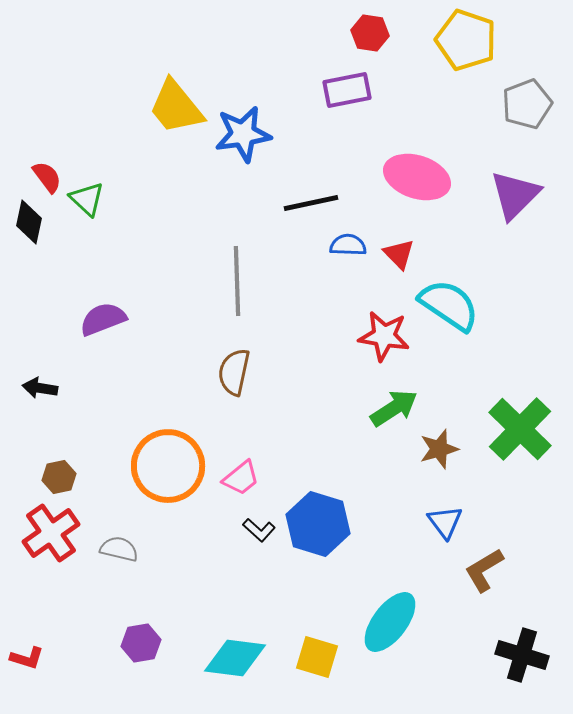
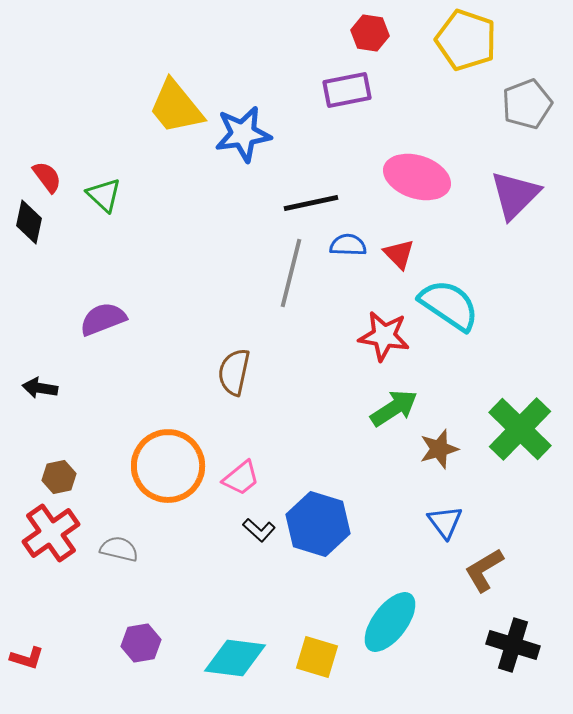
green triangle: moved 17 px right, 4 px up
gray line: moved 54 px right, 8 px up; rotated 16 degrees clockwise
black cross: moved 9 px left, 10 px up
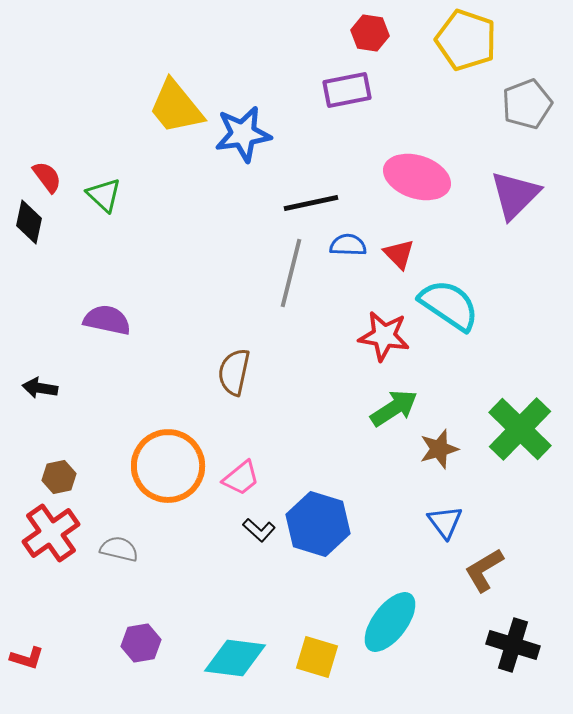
purple semicircle: moved 4 px right, 1 px down; rotated 33 degrees clockwise
